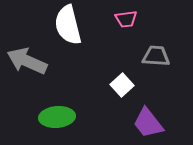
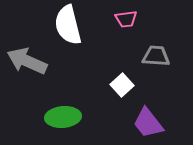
green ellipse: moved 6 px right
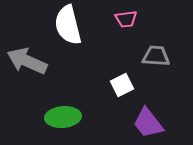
white square: rotated 15 degrees clockwise
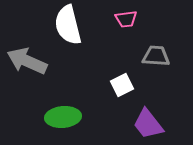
purple trapezoid: moved 1 px down
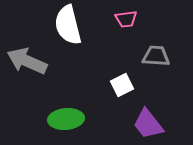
green ellipse: moved 3 px right, 2 px down
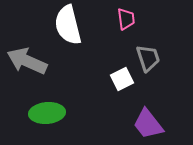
pink trapezoid: rotated 90 degrees counterclockwise
gray trapezoid: moved 8 px left, 2 px down; rotated 68 degrees clockwise
white square: moved 6 px up
green ellipse: moved 19 px left, 6 px up
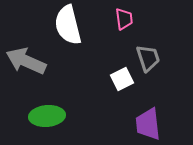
pink trapezoid: moved 2 px left
gray arrow: moved 1 px left
green ellipse: moved 3 px down
purple trapezoid: rotated 32 degrees clockwise
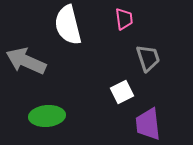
white square: moved 13 px down
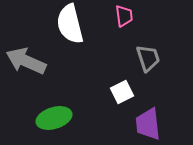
pink trapezoid: moved 3 px up
white semicircle: moved 2 px right, 1 px up
green ellipse: moved 7 px right, 2 px down; rotated 12 degrees counterclockwise
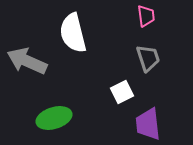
pink trapezoid: moved 22 px right
white semicircle: moved 3 px right, 9 px down
gray arrow: moved 1 px right
